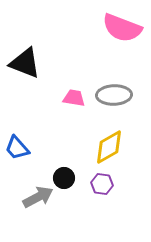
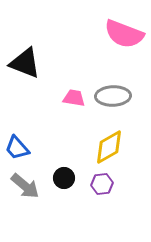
pink semicircle: moved 2 px right, 6 px down
gray ellipse: moved 1 px left, 1 px down
purple hexagon: rotated 15 degrees counterclockwise
gray arrow: moved 13 px left, 11 px up; rotated 68 degrees clockwise
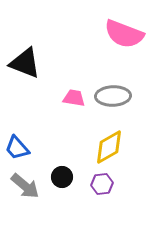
black circle: moved 2 px left, 1 px up
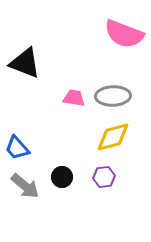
yellow diamond: moved 4 px right, 10 px up; rotated 15 degrees clockwise
purple hexagon: moved 2 px right, 7 px up
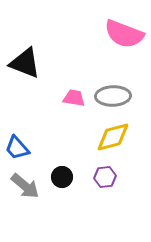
purple hexagon: moved 1 px right
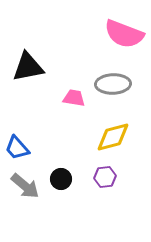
black triangle: moved 3 px right, 4 px down; rotated 32 degrees counterclockwise
gray ellipse: moved 12 px up
black circle: moved 1 px left, 2 px down
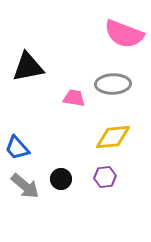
yellow diamond: rotated 9 degrees clockwise
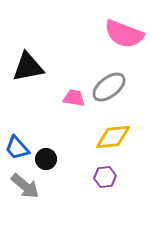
gray ellipse: moved 4 px left, 3 px down; rotated 36 degrees counterclockwise
black circle: moved 15 px left, 20 px up
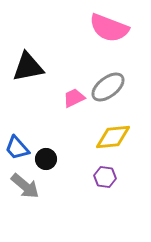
pink semicircle: moved 15 px left, 6 px up
gray ellipse: moved 1 px left
pink trapezoid: rotated 35 degrees counterclockwise
purple hexagon: rotated 15 degrees clockwise
